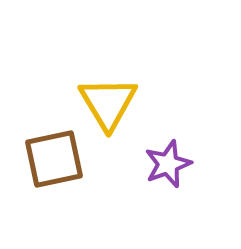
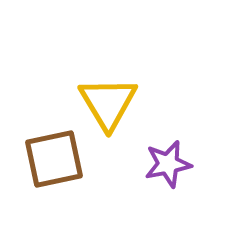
purple star: rotated 9 degrees clockwise
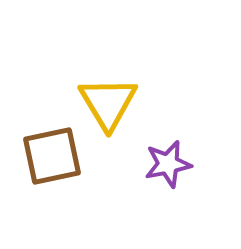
brown square: moved 2 px left, 3 px up
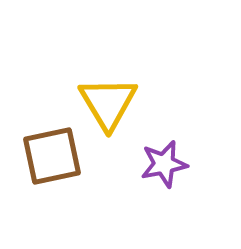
purple star: moved 4 px left
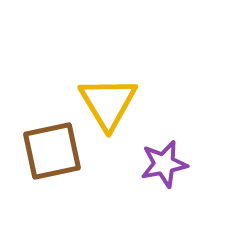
brown square: moved 5 px up
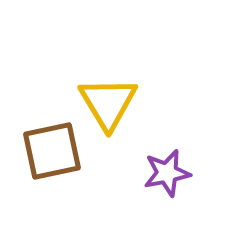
purple star: moved 3 px right, 9 px down
